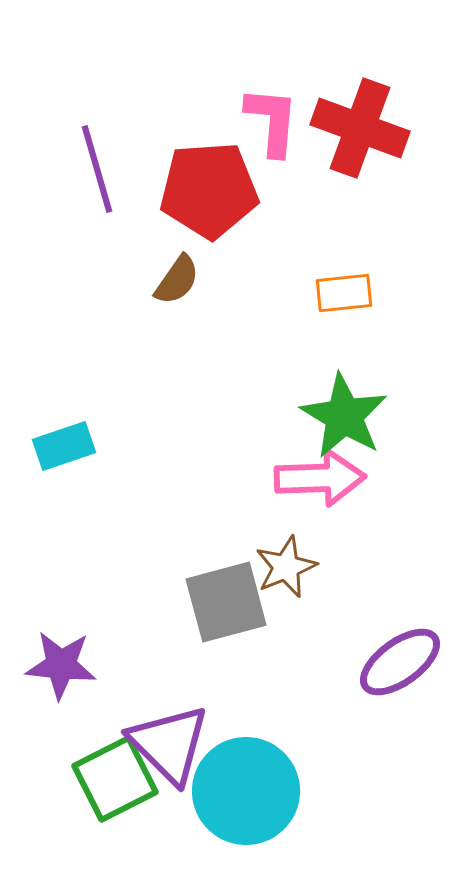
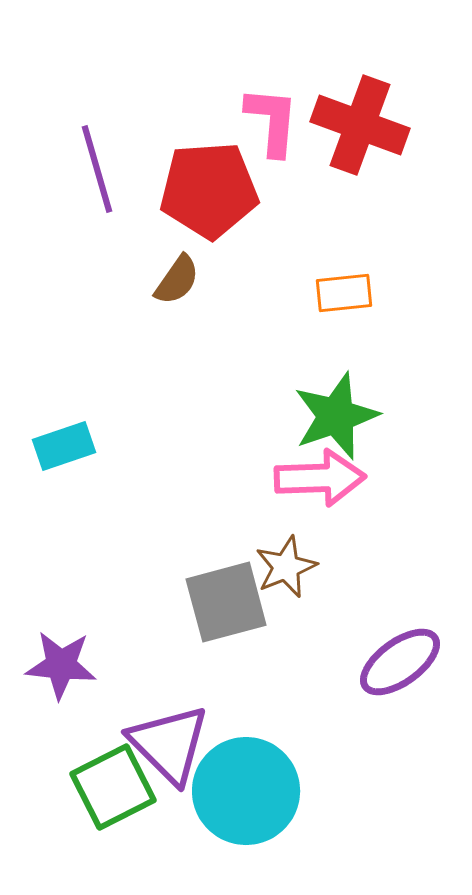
red cross: moved 3 px up
green star: moved 8 px left; rotated 22 degrees clockwise
green square: moved 2 px left, 8 px down
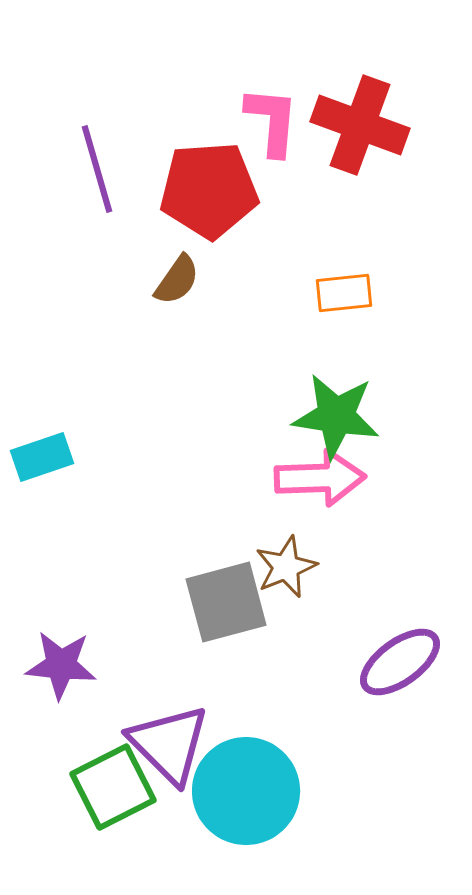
green star: rotated 28 degrees clockwise
cyan rectangle: moved 22 px left, 11 px down
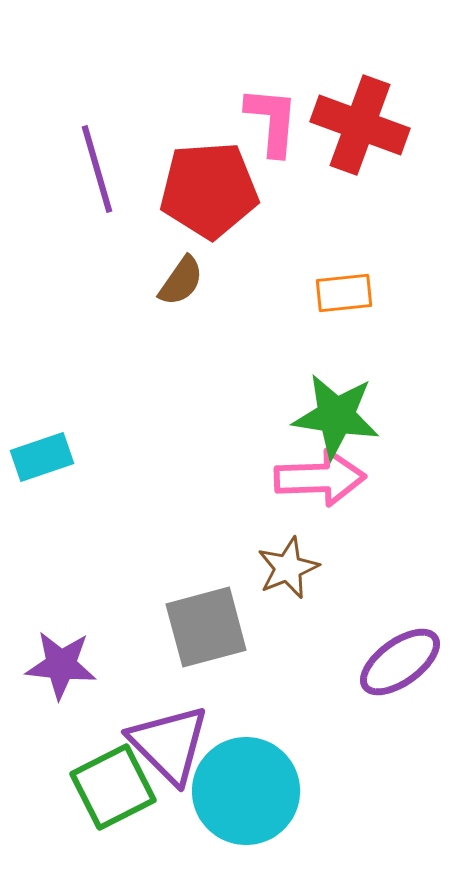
brown semicircle: moved 4 px right, 1 px down
brown star: moved 2 px right, 1 px down
gray square: moved 20 px left, 25 px down
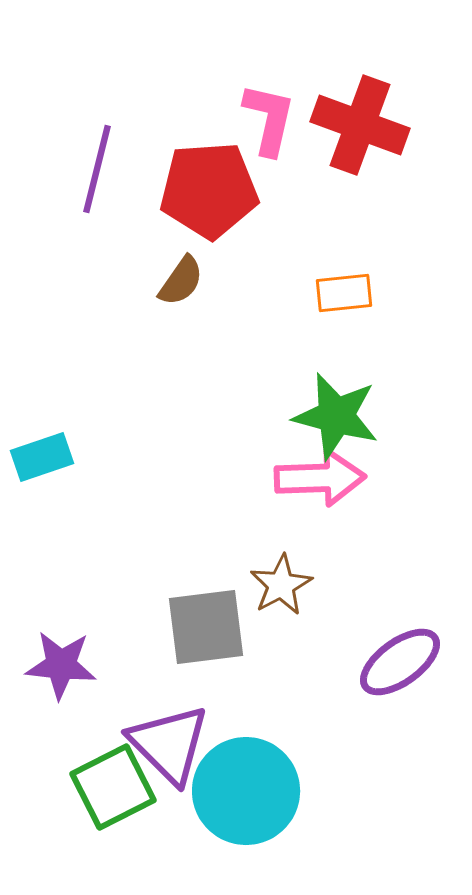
pink L-shape: moved 3 px left, 2 px up; rotated 8 degrees clockwise
purple line: rotated 30 degrees clockwise
green star: rotated 6 degrees clockwise
brown star: moved 7 px left, 17 px down; rotated 6 degrees counterclockwise
gray square: rotated 8 degrees clockwise
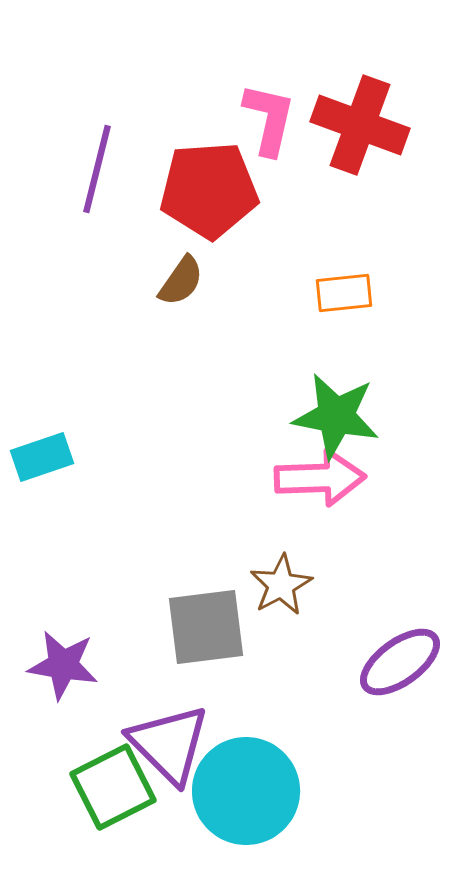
green star: rotated 4 degrees counterclockwise
purple star: moved 2 px right; rotated 4 degrees clockwise
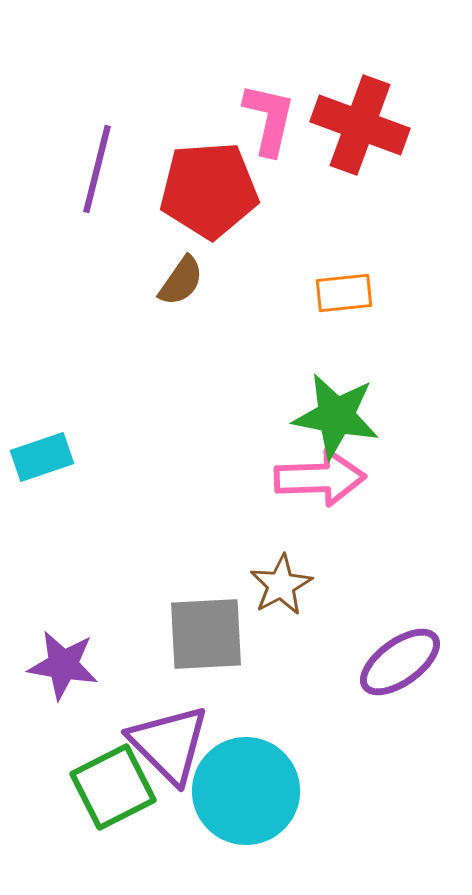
gray square: moved 7 px down; rotated 4 degrees clockwise
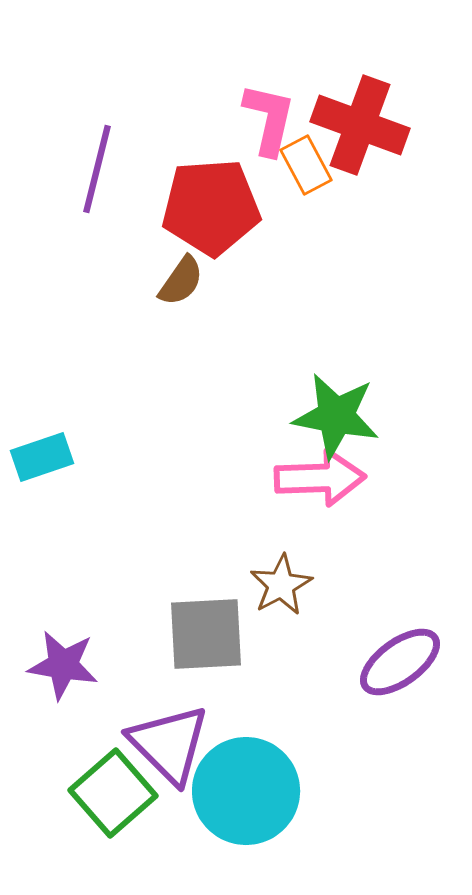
red pentagon: moved 2 px right, 17 px down
orange rectangle: moved 38 px left, 128 px up; rotated 68 degrees clockwise
green square: moved 6 px down; rotated 14 degrees counterclockwise
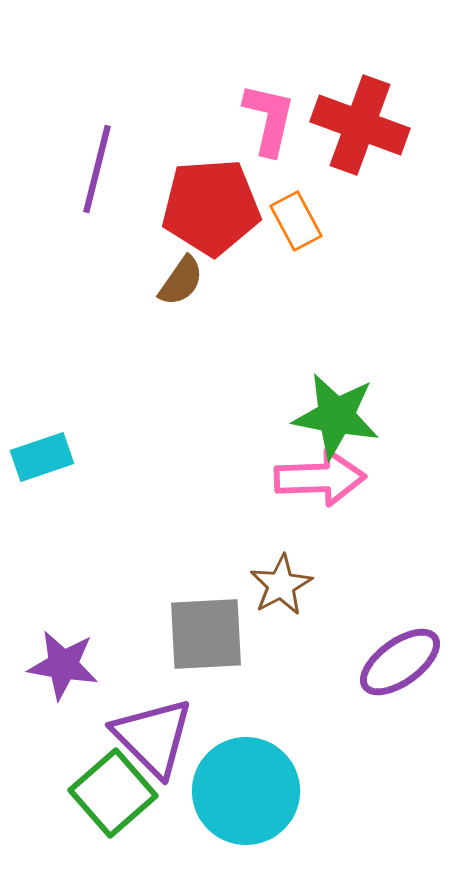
orange rectangle: moved 10 px left, 56 px down
purple triangle: moved 16 px left, 7 px up
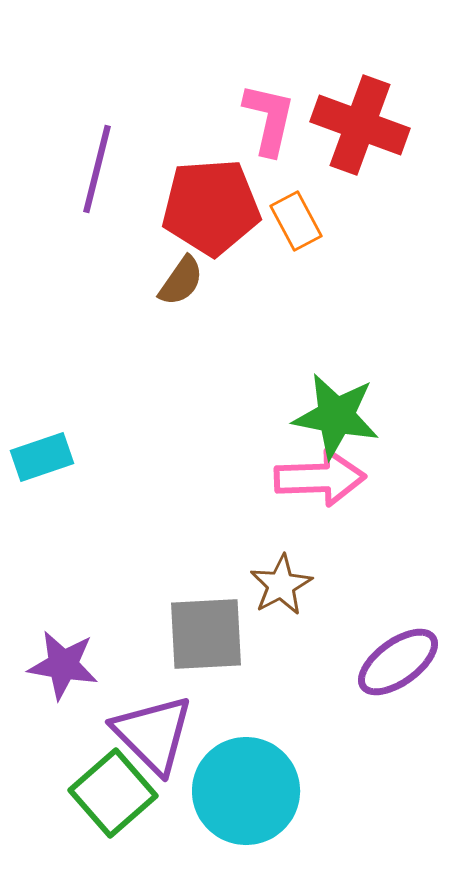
purple ellipse: moved 2 px left
purple triangle: moved 3 px up
